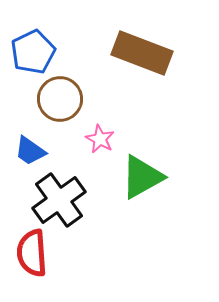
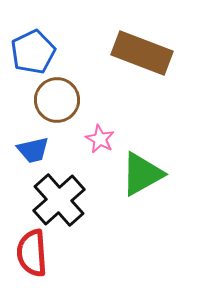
brown circle: moved 3 px left, 1 px down
blue trapezoid: moved 3 px right, 1 px up; rotated 48 degrees counterclockwise
green triangle: moved 3 px up
black cross: rotated 6 degrees counterclockwise
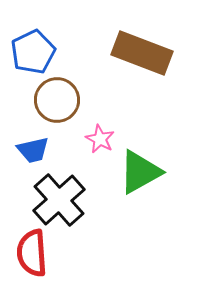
green triangle: moved 2 px left, 2 px up
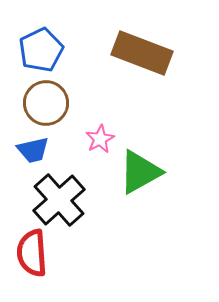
blue pentagon: moved 8 px right, 2 px up
brown circle: moved 11 px left, 3 px down
pink star: rotated 16 degrees clockwise
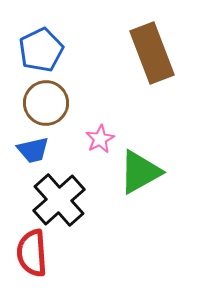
brown rectangle: moved 10 px right; rotated 48 degrees clockwise
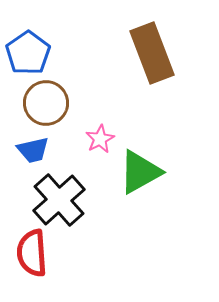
blue pentagon: moved 13 px left, 3 px down; rotated 9 degrees counterclockwise
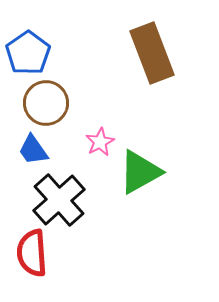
pink star: moved 3 px down
blue trapezoid: rotated 68 degrees clockwise
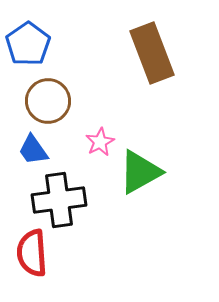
blue pentagon: moved 9 px up
brown circle: moved 2 px right, 2 px up
black cross: rotated 34 degrees clockwise
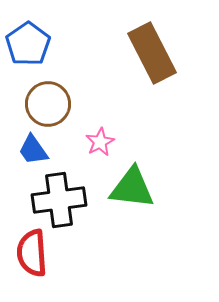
brown rectangle: rotated 6 degrees counterclockwise
brown circle: moved 3 px down
green triangle: moved 8 px left, 16 px down; rotated 36 degrees clockwise
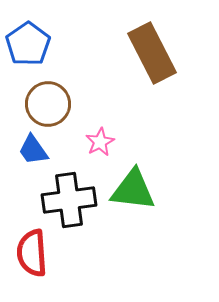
green triangle: moved 1 px right, 2 px down
black cross: moved 10 px right
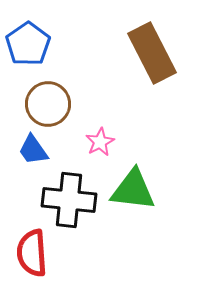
black cross: rotated 14 degrees clockwise
